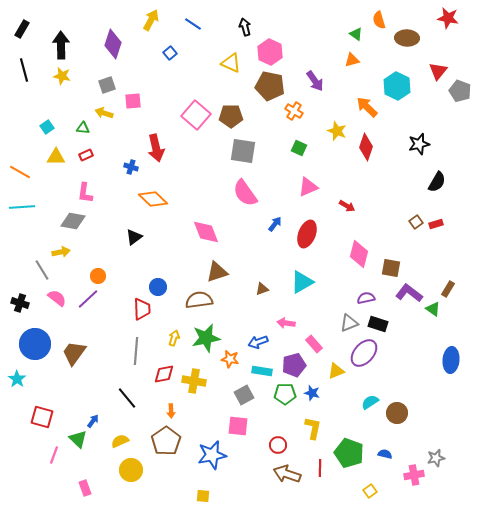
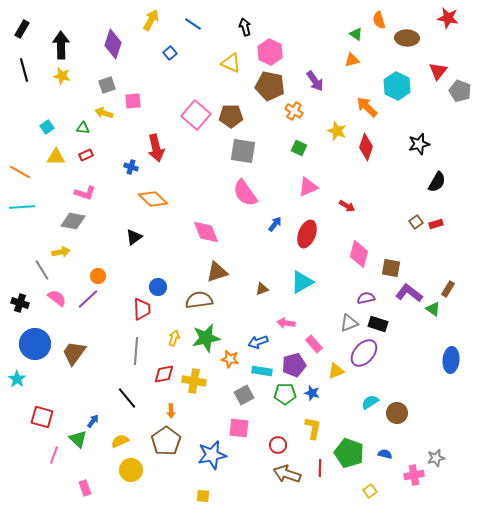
pink L-shape at (85, 193): rotated 80 degrees counterclockwise
pink square at (238, 426): moved 1 px right, 2 px down
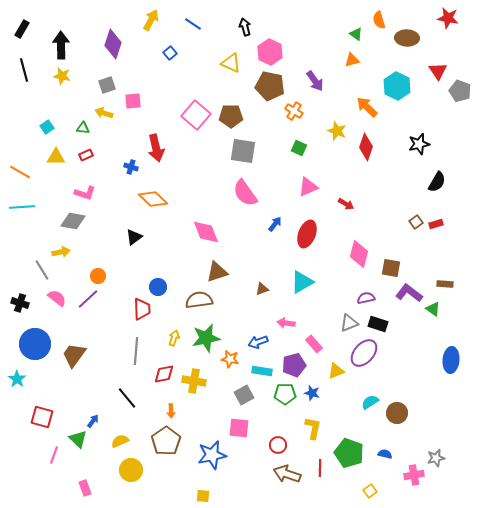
red triangle at (438, 71): rotated 12 degrees counterclockwise
red arrow at (347, 206): moved 1 px left, 2 px up
brown rectangle at (448, 289): moved 3 px left, 5 px up; rotated 63 degrees clockwise
brown trapezoid at (74, 353): moved 2 px down
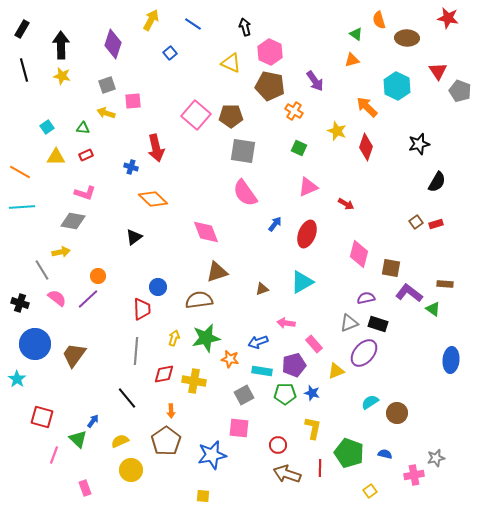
yellow arrow at (104, 113): moved 2 px right
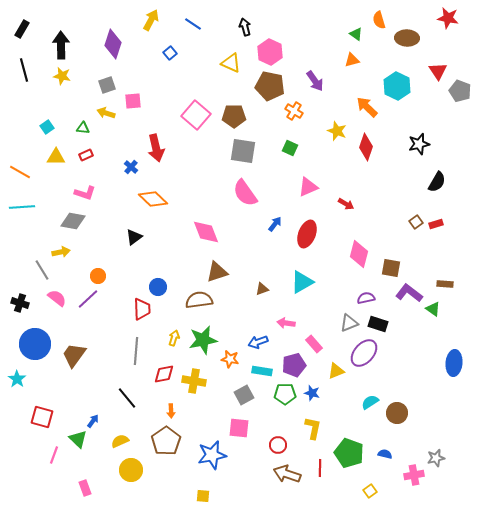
brown pentagon at (231, 116): moved 3 px right
green square at (299, 148): moved 9 px left
blue cross at (131, 167): rotated 24 degrees clockwise
green star at (206, 338): moved 3 px left, 2 px down
blue ellipse at (451, 360): moved 3 px right, 3 px down
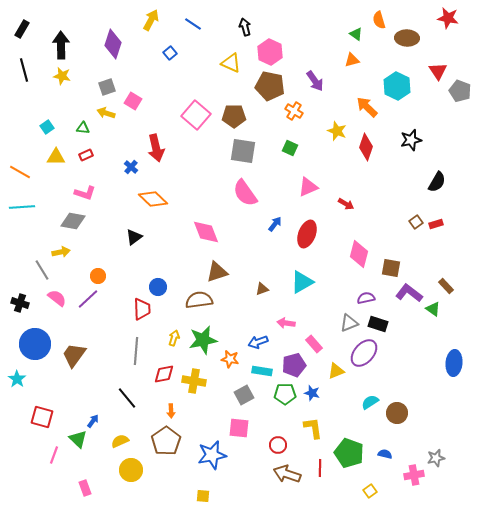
gray square at (107, 85): moved 2 px down
pink square at (133, 101): rotated 36 degrees clockwise
black star at (419, 144): moved 8 px left, 4 px up
brown rectangle at (445, 284): moved 1 px right, 2 px down; rotated 42 degrees clockwise
yellow L-shape at (313, 428): rotated 20 degrees counterclockwise
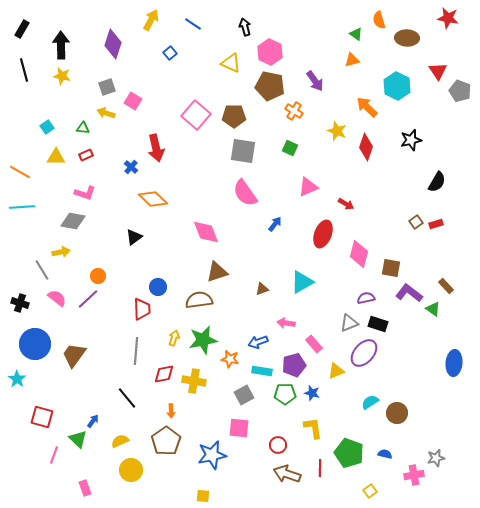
red ellipse at (307, 234): moved 16 px right
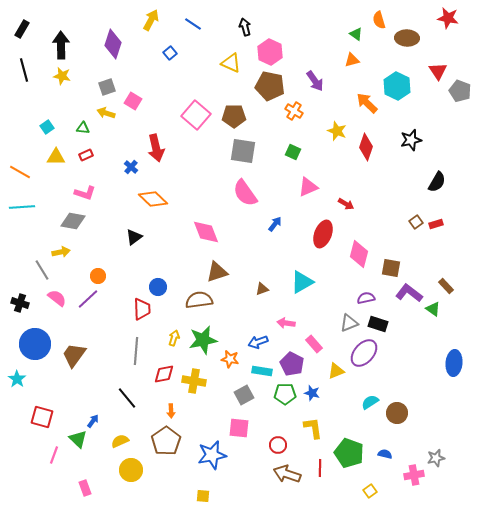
orange arrow at (367, 107): moved 4 px up
green square at (290, 148): moved 3 px right, 4 px down
purple pentagon at (294, 365): moved 2 px left, 1 px up; rotated 30 degrees counterclockwise
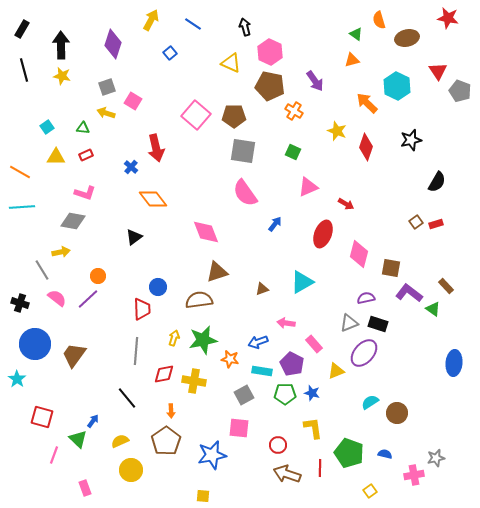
brown ellipse at (407, 38): rotated 15 degrees counterclockwise
orange diamond at (153, 199): rotated 8 degrees clockwise
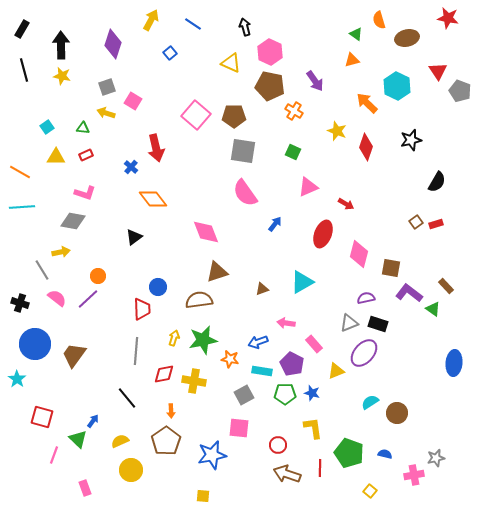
yellow square at (370, 491): rotated 16 degrees counterclockwise
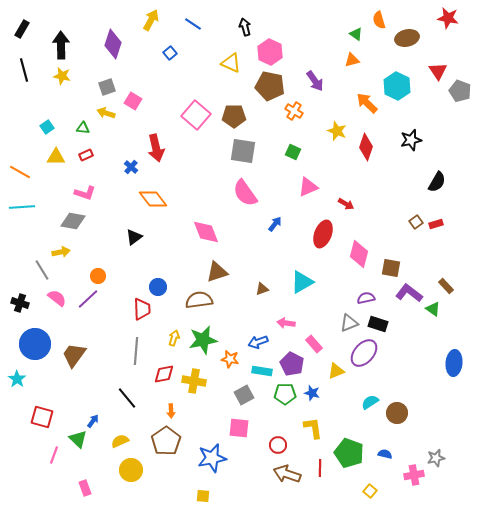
blue star at (212, 455): moved 3 px down
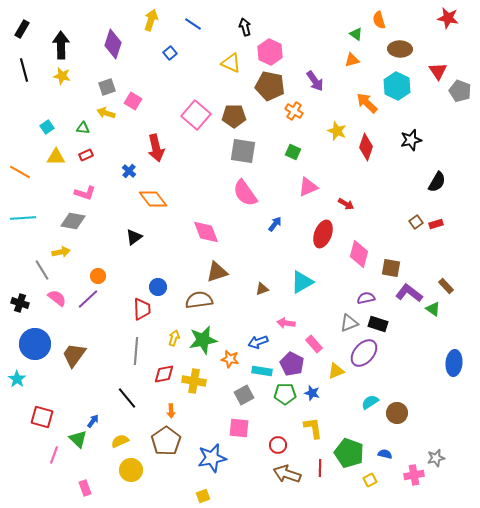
yellow arrow at (151, 20): rotated 10 degrees counterclockwise
brown ellipse at (407, 38): moved 7 px left, 11 px down; rotated 15 degrees clockwise
blue cross at (131, 167): moved 2 px left, 4 px down
cyan line at (22, 207): moved 1 px right, 11 px down
yellow square at (370, 491): moved 11 px up; rotated 24 degrees clockwise
yellow square at (203, 496): rotated 24 degrees counterclockwise
